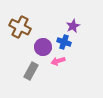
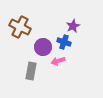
gray rectangle: rotated 18 degrees counterclockwise
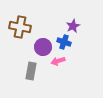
brown cross: rotated 15 degrees counterclockwise
